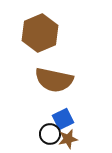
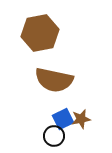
brown hexagon: rotated 12 degrees clockwise
black circle: moved 4 px right, 2 px down
brown star: moved 13 px right, 20 px up
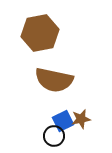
blue square: moved 2 px down
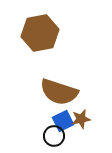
brown semicircle: moved 5 px right, 12 px down; rotated 6 degrees clockwise
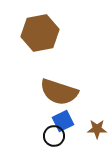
brown star: moved 16 px right, 10 px down; rotated 12 degrees clockwise
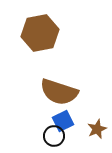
brown star: rotated 24 degrees counterclockwise
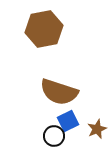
brown hexagon: moved 4 px right, 4 px up
blue square: moved 5 px right
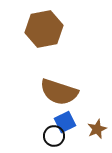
blue square: moved 3 px left, 1 px down
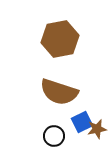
brown hexagon: moved 16 px right, 10 px down
blue square: moved 17 px right
brown star: rotated 12 degrees clockwise
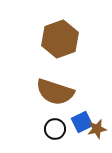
brown hexagon: rotated 9 degrees counterclockwise
brown semicircle: moved 4 px left
black circle: moved 1 px right, 7 px up
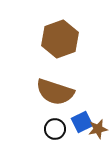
brown star: moved 1 px right
